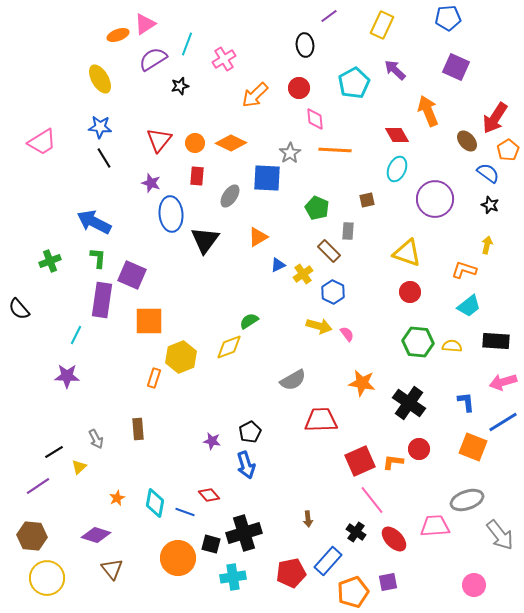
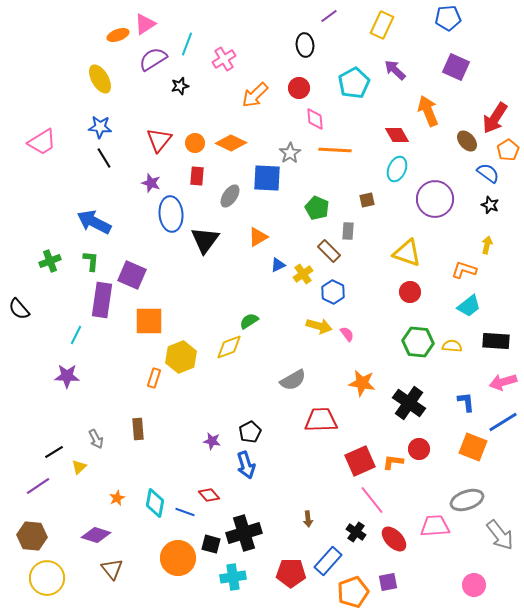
green L-shape at (98, 258): moved 7 px left, 3 px down
red pentagon at (291, 573): rotated 12 degrees clockwise
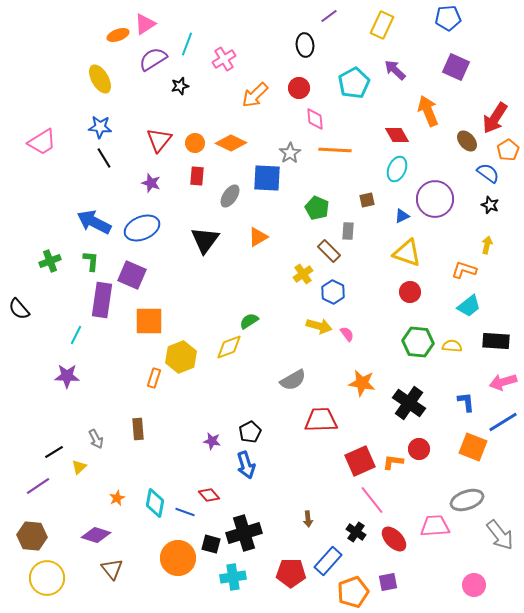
blue ellipse at (171, 214): moved 29 px left, 14 px down; rotated 72 degrees clockwise
blue triangle at (278, 265): moved 124 px right, 49 px up
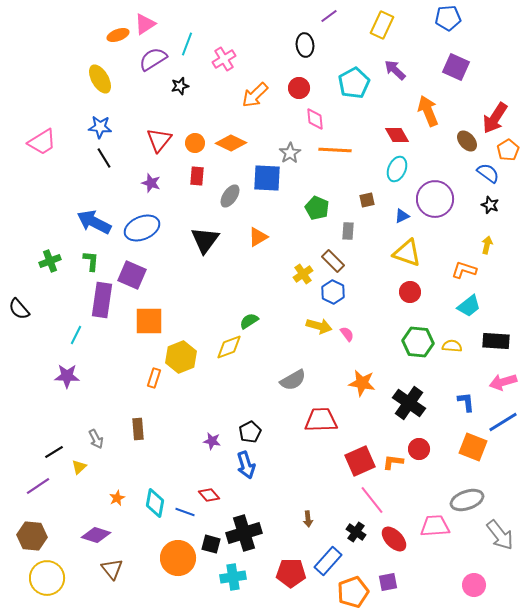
brown rectangle at (329, 251): moved 4 px right, 10 px down
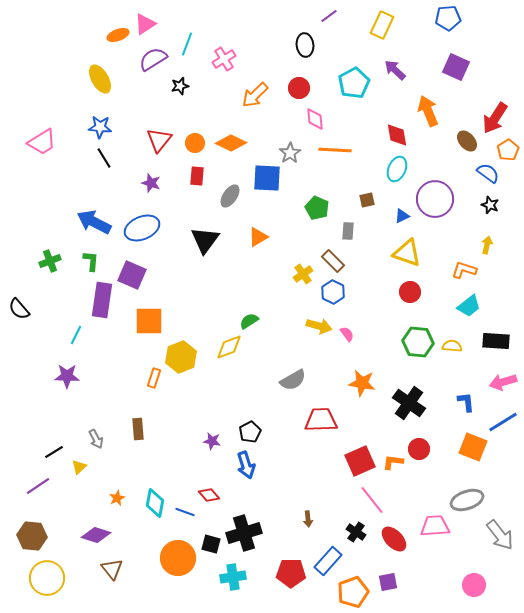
red diamond at (397, 135): rotated 20 degrees clockwise
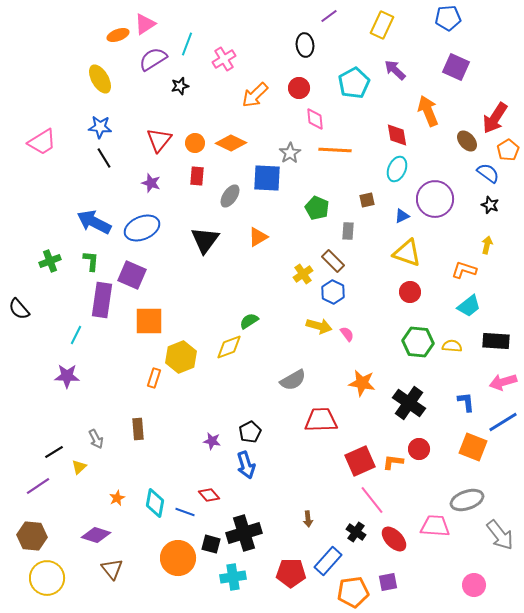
pink trapezoid at (435, 526): rotated 8 degrees clockwise
orange pentagon at (353, 592): rotated 12 degrees clockwise
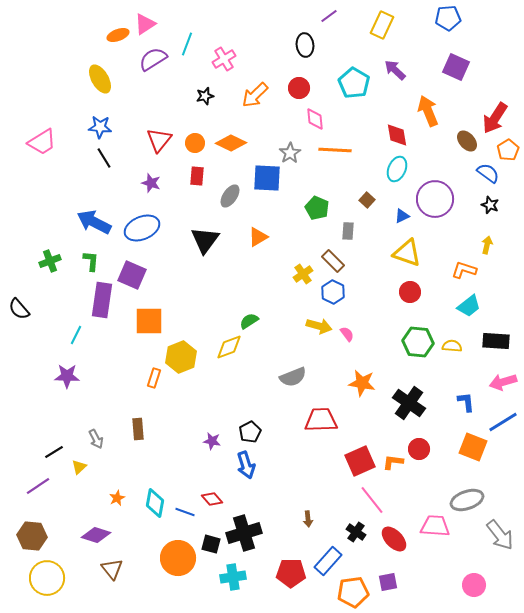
cyan pentagon at (354, 83): rotated 12 degrees counterclockwise
black star at (180, 86): moved 25 px right, 10 px down
brown square at (367, 200): rotated 35 degrees counterclockwise
gray semicircle at (293, 380): moved 3 px up; rotated 8 degrees clockwise
red diamond at (209, 495): moved 3 px right, 4 px down
